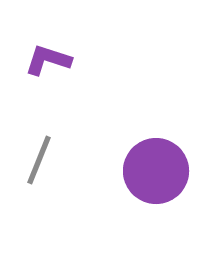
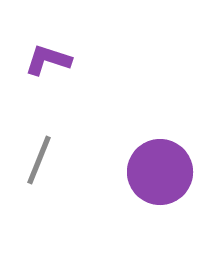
purple circle: moved 4 px right, 1 px down
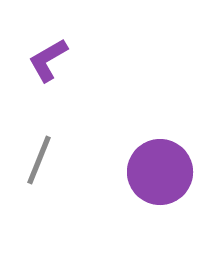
purple L-shape: rotated 48 degrees counterclockwise
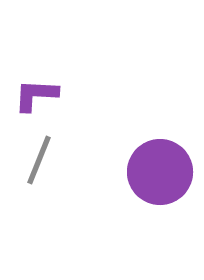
purple L-shape: moved 12 px left, 35 px down; rotated 33 degrees clockwise
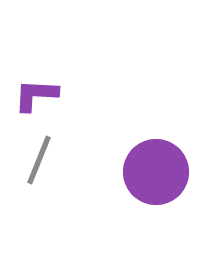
purple circle: moved 4 px left
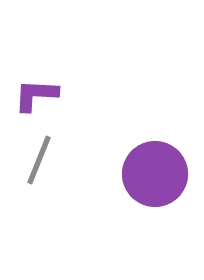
purple circle: moved 1 px left, 2 px down
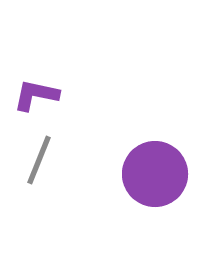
purple L-shape: rotated 9 degrees clockwise
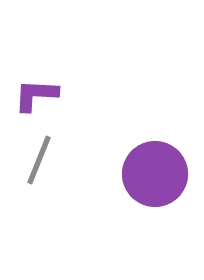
purple L-shape: rotated 9 degrees counterclockwise
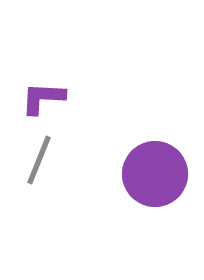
purple L-shape: moved 7 px right, 3 px down
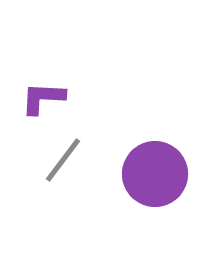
gray line: moved 24 px right; rotated 15 degrees clockwise
